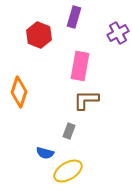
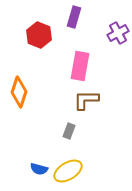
blue semicircle: moved 6 px left, 16 px down
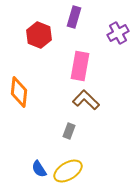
orange diamond: rotated 12 degrees counterclockwise
brown L-shape: rotated 44 degrees clockwise
blue semicircle: rotated 42 degrees clockwise
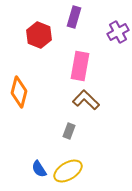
purple cross: moved 1 px up
orange diamond: rotated 8 degrees clockwise
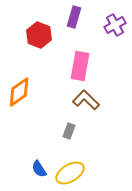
purple cross: moved 3 px left, 7 px up
orange diamond: rotated 40 degrees clockwise
yellow ellipse: moved 2 px right, 2 px down
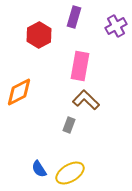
purple cross: moved 1 px right, 1 px down
red hexagon: rotated 10 degrees clockwise
orange diamond: rotated 8 degrees clockwise
gray rectangle: moved 6 px up
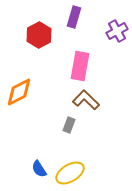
purple cross: moved 1 px right, 5 px down
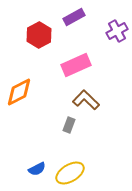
purple rectangle: rotated 45 degrees clockwise
pink rectangle: moved 4 px left, 1 px up; rotated 56 degrees clockwise
blue semicircle: moved 2 px left; rotated 84 degrees counterclockwise
